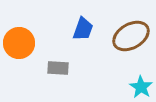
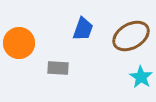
cyan star: moved 10 px up
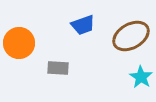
blue trapezoid: moved 4 px up; rotated 50 degrees clockwise
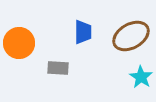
blue trapezoid: moved 7 px down; rotated 70 degrees counterclockwise
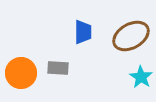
orange circle: moved 2 px right, 30 px down
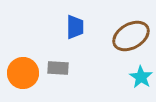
blue trapezoid: moved 8 px left, 5 px up
orange circle: moved 2 px right
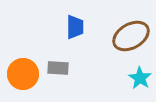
orange circle: moved 1 px down
cyan star: moved 1 px left, 1 px down
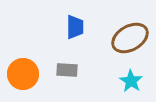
brown ellipse: moved 1 px left, 2 px down
gray rectangle: moved 9 px right, 2 px down
cyan star: moved 9 px left, 3 px down
